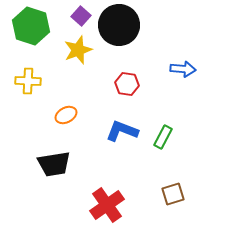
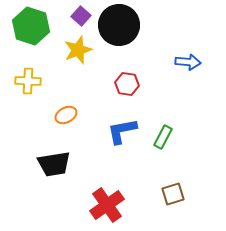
blue arrow: moved 5 px right, 7 px up
blue L-shape: rotated 32 degrees counterclockwise
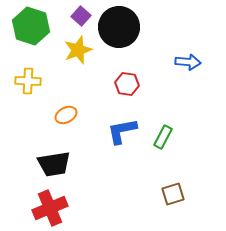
black circle: moved 2 px down
red cross: moved 57 px left, 3 px down; rotated 12 degrees clockwise
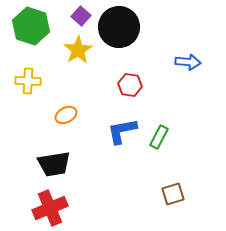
yellow star: rotated 12 degrees counterclockwise
red hexagon: moved 3 px right, 1 px down
green rectangle: moved 4 px left
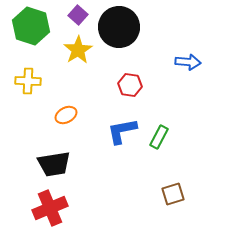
purple square: moved 3 px left, 1 px up
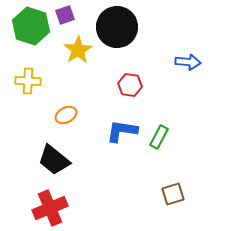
purple square: moved 13 px left; rotated 30 degrees clockwise
black circle: moved 2 px left
blue L-shape: rotated 20 degrees clockwise
black trapezoid: moved 4 px up; rotated 48 degrees clockwise
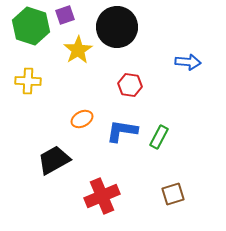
orange ellipse: moved 16 px right, 4 px down
black trapezoid: rotated 112 degrees clockwise
red cross: moved 52 px right, 12 px up
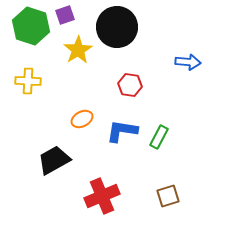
brown square: moved 5 px left, 2 px down
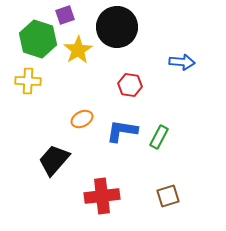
green hexagon: moved 7 px right, 13 px down
blue arrow: moved 6 px left
black trapezoid: rotated 20 degrees counterclockwise
red cross: rotated 16 degrees clockwise
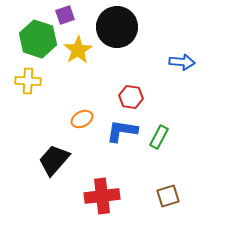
red hexagon: moved 1 px right, 12 px down
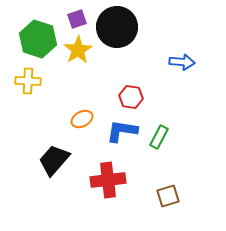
purple square: moved 12 px right, 4 px down
red cross: moved 6 px right, 16 px up
